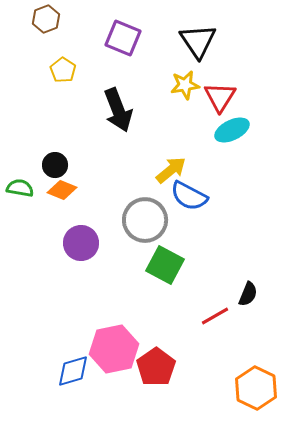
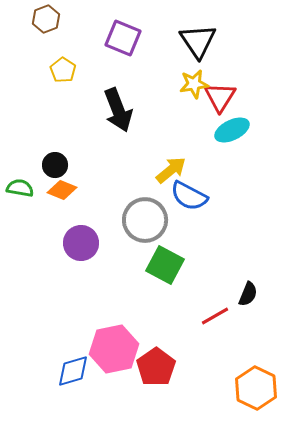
yellow star: moved 9 px right, 1 px up
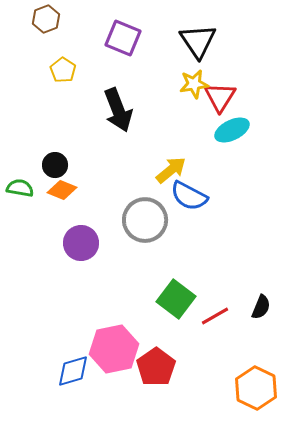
green square: moved 11 px right, 34 px down; rotated 9 degrees clockwise
black semicircle: moved 13 px right, 13 px down
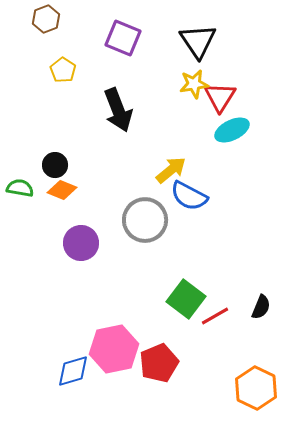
green square: moved 10 px right
red pentagon: moved 3 px right, 4 px up; rotated 12 degrees clockwise
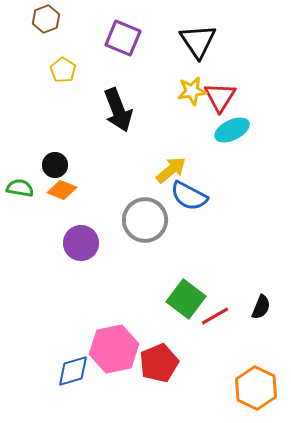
yellow star: moved 2 px left, 7 px down
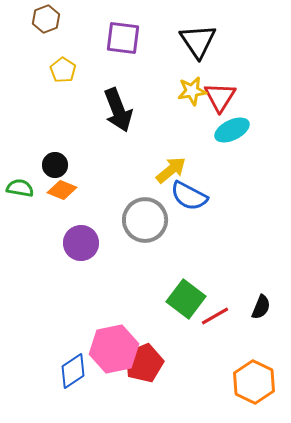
purple square: rotated 15 degrees counterclockwise
red pentagon: moved 15 px left
blue diamond: rotated 18 degrees counterclockwise
orange hexagon: moved 2 px left, 6 px up
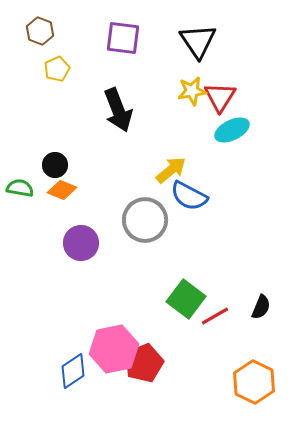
brown hexagon: moved 6 px left, 12 px down; rotated 20 degrees counterclockwise
yellow pentagon: moved 6 px left, 1 px up; rotated 15 degrees clockwise
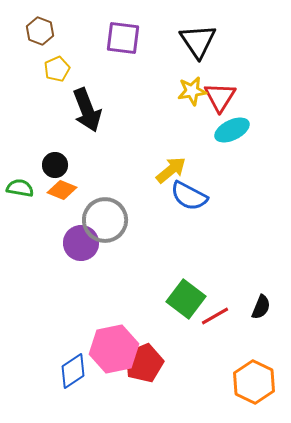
black arrow: moved 31 px left
gray circle: moved 40 px left
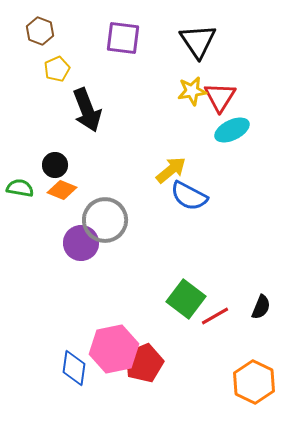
blue diamond: moved 1 px right, 3 px up; rotated 48 degrees counterclockwise
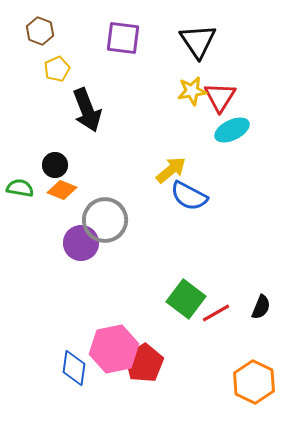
red line: moved 1 px right, 3 px up
red pentagon: rotated 9 degrees counterclockwise
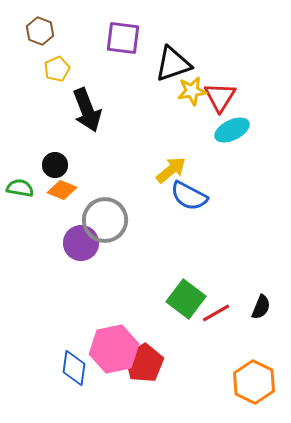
black triangle: moved 25 px left, 23 px down; rotated 45 degrees clockwise
